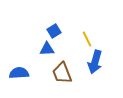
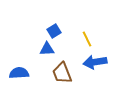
blue arrow: rotated 65 degrees clockwise
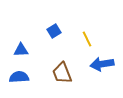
blue triangle: moved 26 px left, 1 px down
blue arrow: moved 7 px right, 2 px down
blue semicircle: moved 4 px down
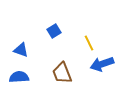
yellow line: moved 2 px right, 4 px down
blue triangle: rotated 21 degrees clockwise
blue arrow: rotated 10 degrees counterclockwise
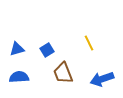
blue square: moved 7 px left, 19 px down
blue triangle: moved 4 px left, 1 px up; rotated 35 degrees counterclockwise
blue arrow: moved 15 px down
brown trapezoid: moved 1 px right
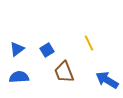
blue triangle: rotated 21 degrees counterclockwise
brown trapezoid: moved 1 px right, 1 px up
blue arrow: moved 5 px right, 1 px down; rotated 50 degrees clockwise
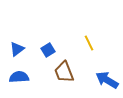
blue square: moved 1 px right
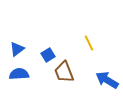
blue square: moved 5 px down
blue semicircle: moved 3 px up
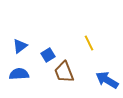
blue triangle: moved 3 px right, 3 px up
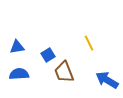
blue triangle: moved 3 px left, 1 px down; rotated 28 degrees clockwise
